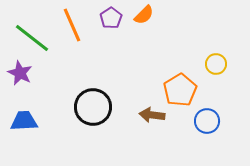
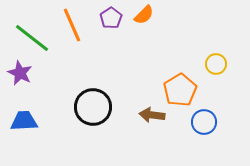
blue circle: moved 3 px left, 1 px down
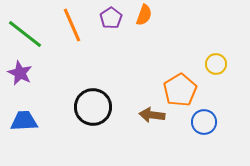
orange semicircle: rotated 25 degrees counterclockwise
green line: moved 7 px left, 4 px up
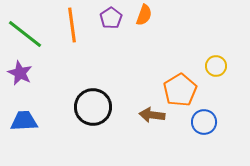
orange line: rotated 16 degrees clockwise
yellow circle: moved 2 px down
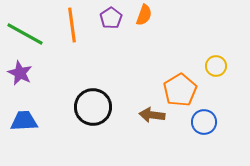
green line: rotated 9 degrees counterclockwise
